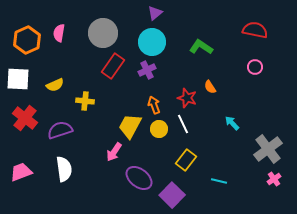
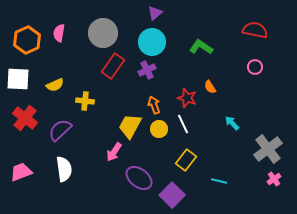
purple semicircle: rotated 25 degrees counterclockwise
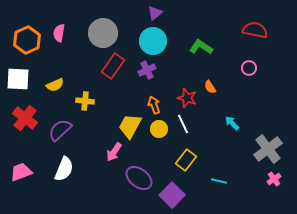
cyan circle: moved 1 px right, 1 px up
pink circle: moved 6 px left, 1 px down
white semicircle: rotated 30 degrees clockwise
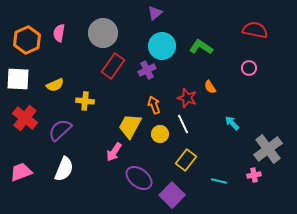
cyan circle: moved 9 px right, 5 px down
yellow circle: moved 1 px right, 5 px down
pink cross: moved 20 px left, 4 px up; rotated 24 degrees clockwise
